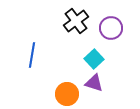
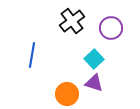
black cross: moved 4 px left
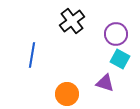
purple circle: moved 5 px right, 6 px down
cyan square: moved 26 px right; rotated 18 degrees counterclockwise
purple triangle: moved 11 px right
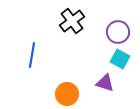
purple circle: moved 2 px right, 2 px up
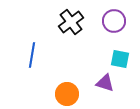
black cross: moved 1 px left, 1 px down
purple circle: moved 4 px left, 11 px up
cyan square: rotated 18 degrees counterclockwise
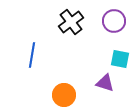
orange circle: moved 3 px left, 1 px down
